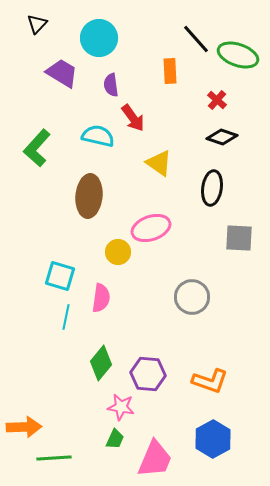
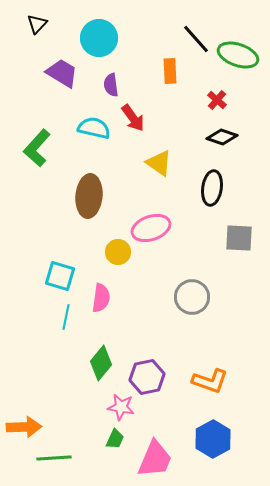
cyan semicircle: moved 4 px left, 8 px up
purple hexagon: moved 1 px left, 3 px down; rotated 16 degrees counterclockwise
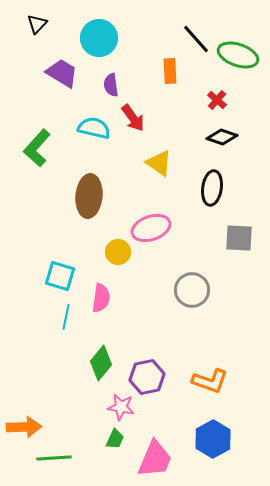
gray circle: moved 7 px up
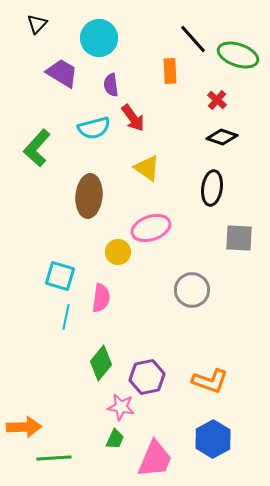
black line: moved 3 px left
cyan semicircle: rotated 152 degrees clockwise
yellow triangle: moved 12 px left, 5 px down
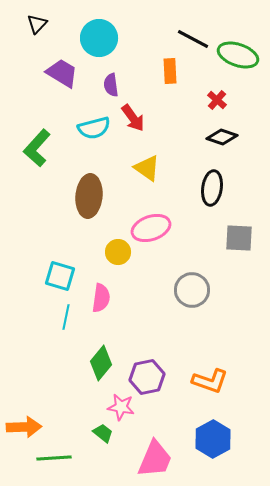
black line: rotated 20 degrees counterclockwise
green trapezoid: moved 12 px left, 6 px up; rotated 75 degrees counterclockwise
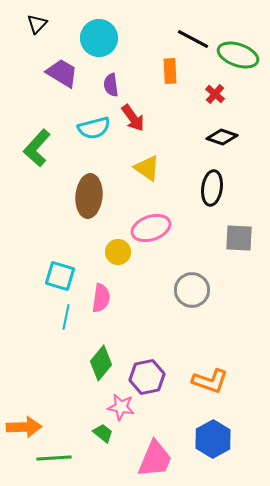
red cross: moved 2 px left, 6 px up
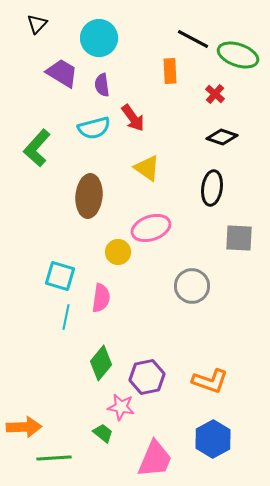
purple semicircle: moved 9 px left
gray circle: moved 4 px up
